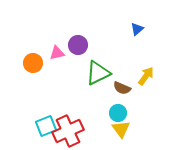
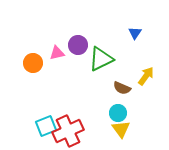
blue triangle: moved 2 px left, 4 px down; rotated 16 degrees counterclockwise
green triangle: moved 3 px right, 14 px up
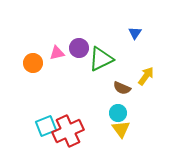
purple circle: moved 1 px right, 3 px down
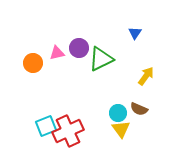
brown semicircle: moved 17 px right, 21 px down
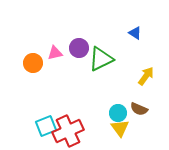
blue triangle: rotated 32 degrees counterclockwise
pink triangle: moved 2 px left
yellow triangle: moved 1 px left, 1 px up
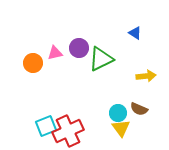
yellow arrow: rotated 48 degrees clockwise
yellow triangle: moved 1 px right
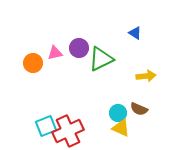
yellow triangle: rotated 30 degrees counterclockwise
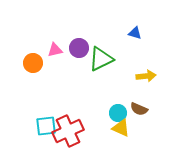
blue triangle: rotated 16 degrees counterclockwise
pink triangle: moved 3 px up
cyan square: rotated 15 degrees clockwise
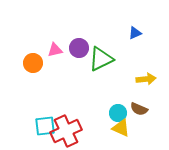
blue triangle: rotated 40 degrees counterclockwise
yellow arrow: moved 3 px down
cyan square: moved 1 px left
red cross: moved 2 px left
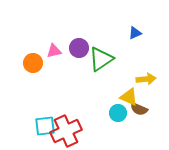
pink triangle: moved 1 px left, 1 px down
green triangle: rotated 8 degrees counterclockwise
yellow triangle: moved 8 px right, 31 px up
